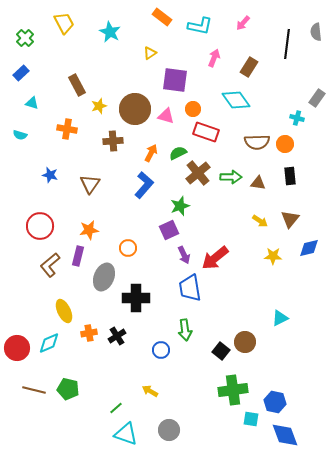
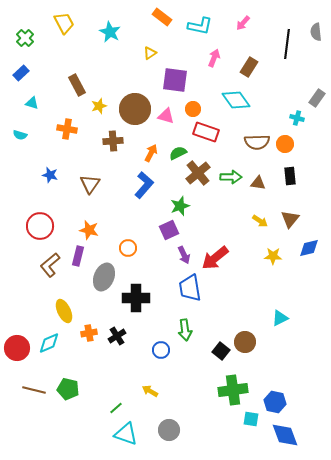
orange star at (89, 230): rotated 24 degrees clockwise
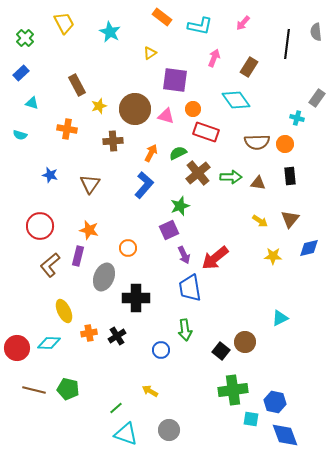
cyan diamond at (49, 343): rotated 25 degrees clockwise
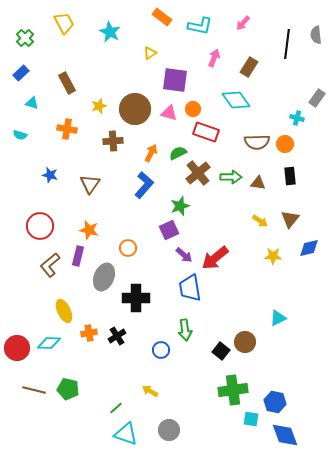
gray semicircle at (316, 32): moved 3 px down
brown rectangle at (77, 85): moved 10 px left, 2 px up
pink triangle at (166, 116): moved 3 px right, 3 px up
purple arrow at (184, 255): rotated 24 degrees counterclockwise
cyan triangle at (280, 318): moved 2 px left
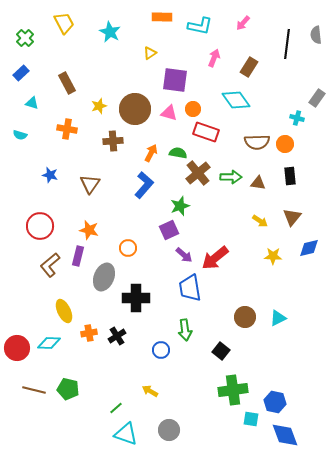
orange rectangle at (162, 17): rotated 36 degrees counterclockwise
green semicircle at (178, 153): rotated 36 degrees clockwise
brown triangle at (290, 219): moved 2 px right, 2 px up
brown circle at (245, 342): moved 25 px up
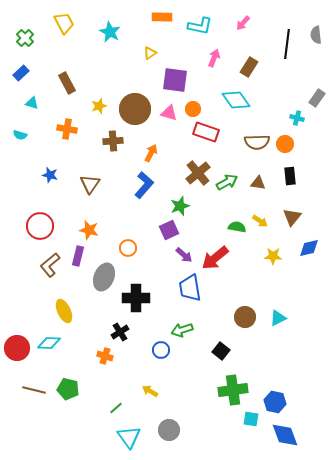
green semicircle at (178, 153): moved 59 px right, 74 px down
green arrow at (231, 177): moved 4 px left, 5 px down; rotated 30 degrees counterclockwise
green arrow at (185, 330): moved 3 px left; rotated 80 degrees clockwise
orange cross at (89, 333): moved 16 px right, 23 px down; rotated 28 degrees clockwise
black cross at (117, 336): moved 3 px right, 4 px up
cyan triangle at (126, 434): moved 3 px right, 3 px down; rotated 35 degrees clockwise
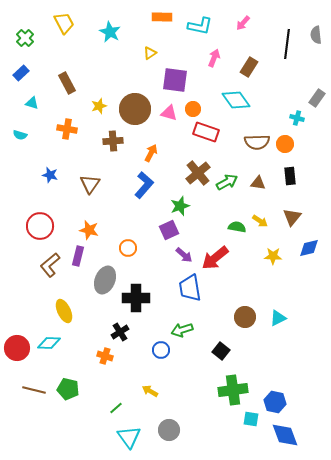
gray ellipse at (104, 277): moved 1 px right, 3 px down
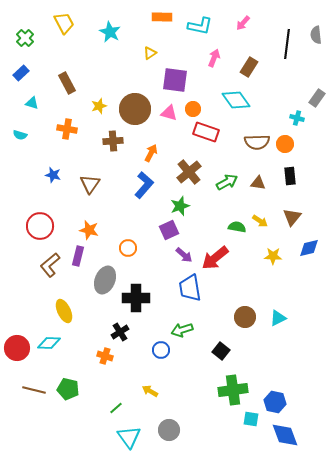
brown cross at (198, 173): moved 9 px left, 1 px up
blue star at (50, 175): moved 3 px right
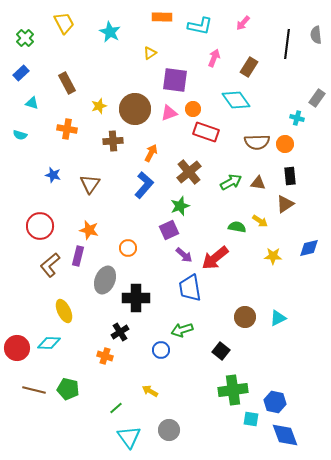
pink triangle at (169, 113): rotated 36 degrees counterclockwise
green arrow at (227, 182): moved 4 px right
brown triangle at (292, 217): moved 7 px left, 13 px up; rotated 18 degrees clockwise
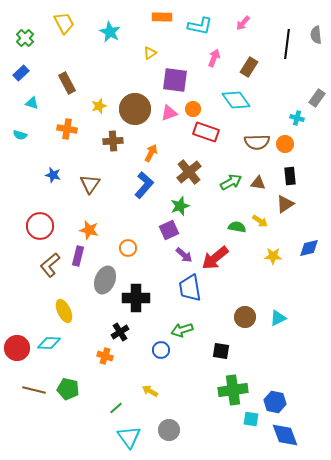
black square at (221, 351): rotated 30 degrees counterclockwise
